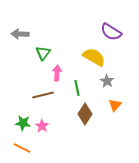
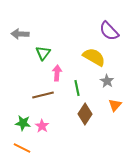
purple semicircle: moved 2 px left, 1 px up; rotated 15 degrees clockwise
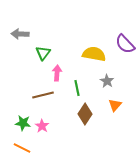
purple semicircle: moved 16 px right, 13 px down
yellow semicircle: moved 3 px up; rotated 20 degrees counterclockwise
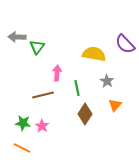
gray arrow: moved 3 px left, 3 px down
green triangle: moved 6 px left, 6 px up
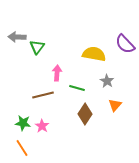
green line: rotated 63 degrees counterclockwise
orange line: rotated 30 degrees clockwise
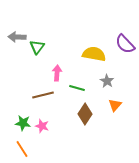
pink star: rotated 16 degrees counterclockwise
orange line: moved 1 px down
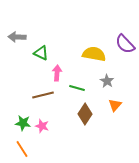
green triangle: moved 4 px right, 6 px down; rotated 42 degrees counterclockwise
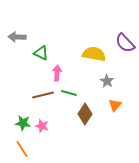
purple semicircle: moved 1 px up
green line: moved 8 px left, 5 px down
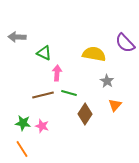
green triangle: moved 3 px right
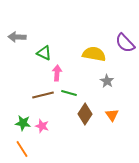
orange triangle: moved 3 px left, 10 px down; rotated 16 degrees counterclockwise
